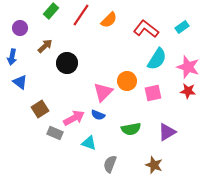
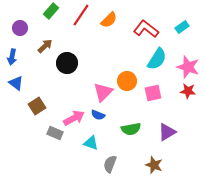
blue triangle: moved 4 px left, 1 px down
brown square: moved 3 px left, 3 px up
cyan triangle: moved 2 px right
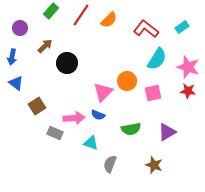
pink arrow: rotated 25 degrees clockwise
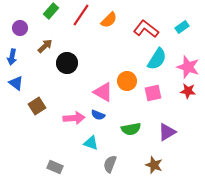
pink triangle: rotated 45 degrees counterclockwise
gray rectangle: moved 34 px down
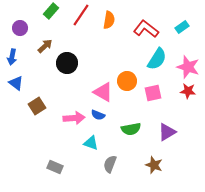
orange semicircle: rotated 36 degrees counterclockwise
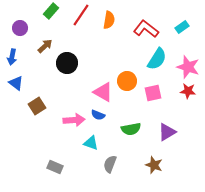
pink arrow: moved 2 px down
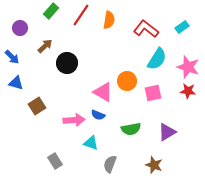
blue arrow: rotated 56 degrees counterclockwise
blue triangle: rotated 21 degrees counterclockwise
gray rectangle: moved 6 px up; rotated 35 degrees clockwise
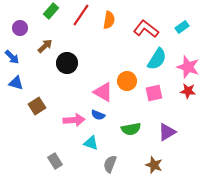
pink square: moved 1 px right
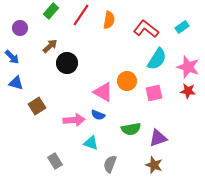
brown arrow: moved 5 px right
purple triangle: moved 9 px left, 6 px down; rotated 12 degrees clockwise
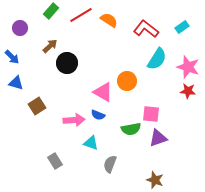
red line: rotated 25 degrees clockwise
orange semicircle: rotated 66 degrees counterclockwise
pink square: moved 3 px left, 21 px down; rotated 18 degrees clockwise
brown star: moved 1 px right, 15 px down
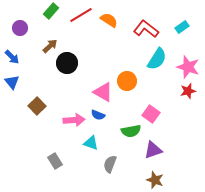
blue triangle: moved 4 px left, 1 px up; rotated 35 degrees clockwise
red star: rotated 21 degrees counterclockwise
brown square: rotated 12 degrees counterclockwise
pink square: rotated 30 degrees clockwise
green semicircle: moved 2 px down
purple triangle: moved 5 px left, 12 px down
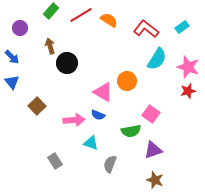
brown arrow: rotated 63 degrees counterclockwise
